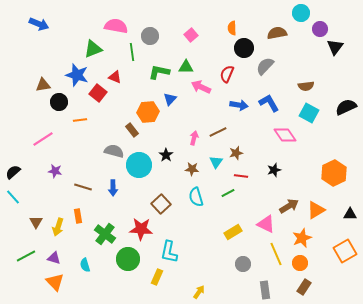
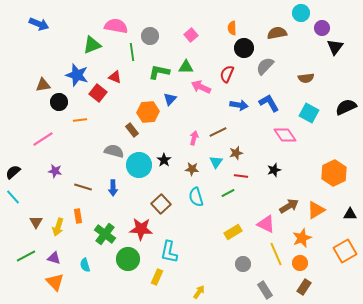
purple circle at (320, 29): moved 2 px right, 1 px up
green triangle at (93, 49): moved 1 px left, 4 px up
brown semicircle at (306, 86): moved 8 px up
black star at (166, 155): moved 2 px left, 5 px down
gray rectangle at (265, 290): rotated 24 degrees counterclockwise
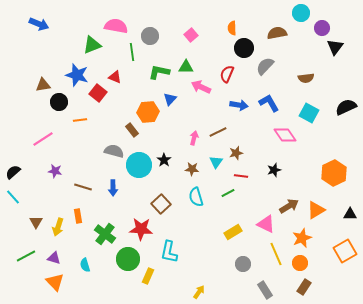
yellow rectangle at (157, 277): moved 9 px left, 1 px up
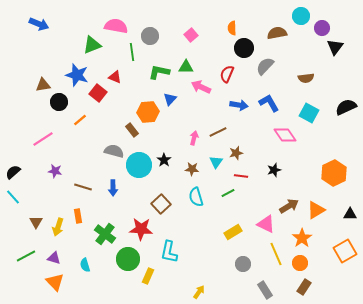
cyan circle at (301, 13): moved 3 px down
orange line at (80, 120): rotated 32 degrees counterclockwise
orange star at (302, 238): rotated 12 degrees counterclockwise
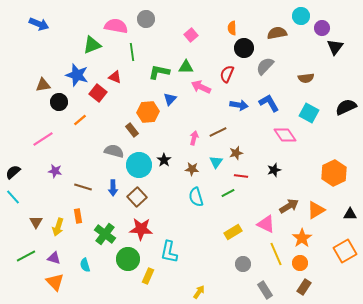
gray circle at (150, 36): moved 4 px left, 17 px up
brown square at (161, 204): moved 24 px left, 7 px up
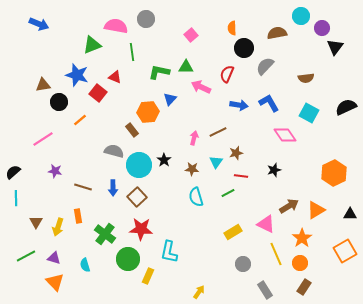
cyan line at (13, 197): moved 3 px right, 1 px down; rotated 42 degrees clockwise
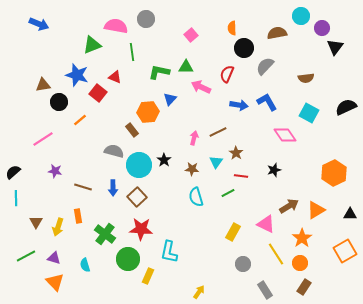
blue L-shape at (269, 103): moved 2 px left, 1 px up
brown star at (236, 153): rotated 24 degrees counterclockwise
yellow rectangle at (233, 232): rotated 30 degrees counterclockwise
yellow line at (276, 254): rotated 10 degrees counterclockwise
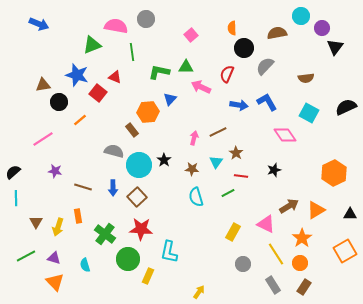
gray rectangle at (265, 290): moved 8 px right, 5 px up
